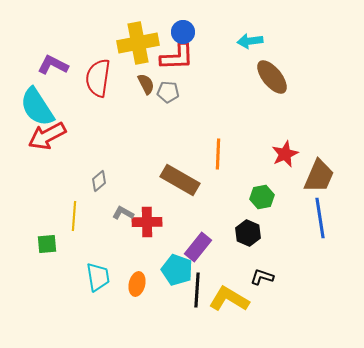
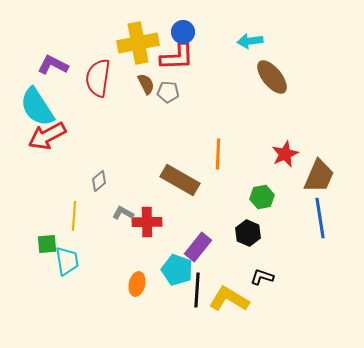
cyan trapezoid: moved 31 px left, 16 px up
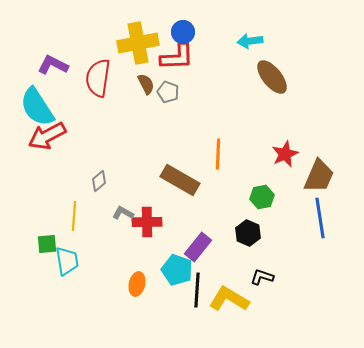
gray pentagon: rotated 15 degrees clockwise
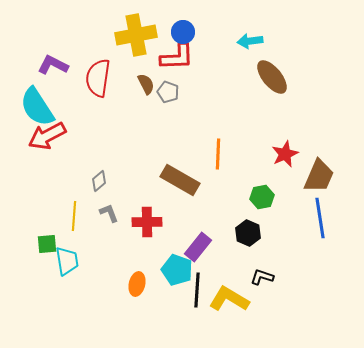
yellow cross: moved 2 px left, 8 px up
gray L-shape: moved 14 px left; rotated 40 degrees clockwise
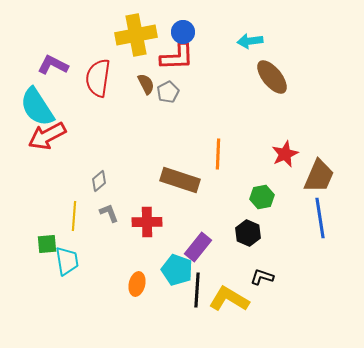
gray pentagon: rotated 25 degrees clockwise
brown rectangle: rotated 12 degrees counterclockwise
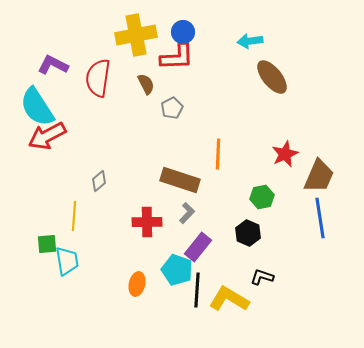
gray pentagon: moved 4 px right, 16 px down
gray L-shape: moved 78 px right; rotated 65 degrees clockwise
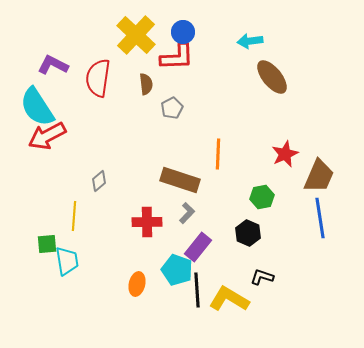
yellow cross: rotated 36 degrees counterclockwise
brown semicircle: rotated 20 degrees clockwise
black line: rotated 8 degrees counterclockwise
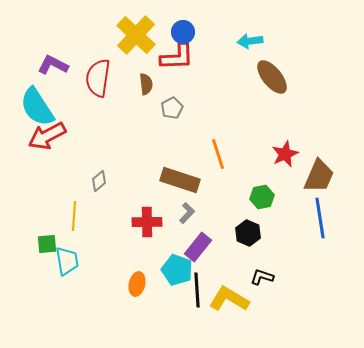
orange line: rotated 20 degrees counterclockwise
